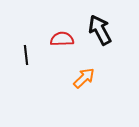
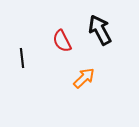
red semicircle: moved 2 px down; rotated 115 degrees counterclockwise
black line: moved 4 px left, 3 px down
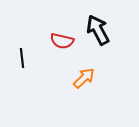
black arrow: moved 2 px left
red semicircle: rotated 50 degrees counterclockwise
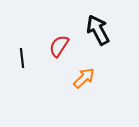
red semicircle: moved 3 px left, 5 px down; rotated 110 degrees clockwise
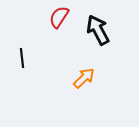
red semicircle: moved 29 px up
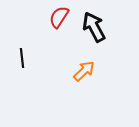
black arrow: moved 4 px left, 3 px up
orange arrow: moved 7 px up
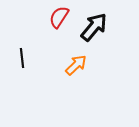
black arrow: rotated 68 degrees clockwise
orange arrow: moved 8 px left, 6 px up
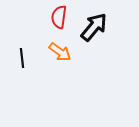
red semicircle: rotated 25 degrees counterclockwise
orange arrow: moved 16 px left, 13 px up; rotated 80 degrees clockwise
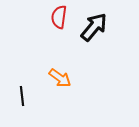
orange arrow: moved 26 px down
black line: moved 38 px down
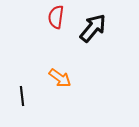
red semicircle: moved 3 px left
black arrow: moved 1 px left, 1 px down
